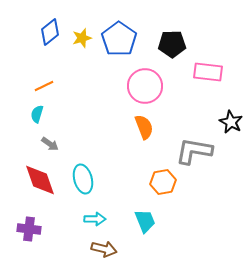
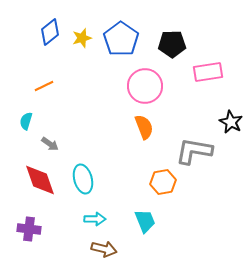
blue pentagon: moved 2 px right
pink rectangle: rotated 16 degrees counterclockwise
cyan semicircle: moved 11 px left, 7 px down
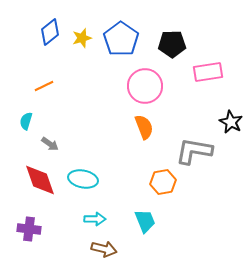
cyan ellipse: rotated 64 degrees counterclockwise
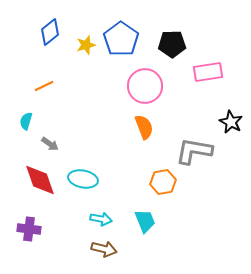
yellow star: moved 4 px right, 7 px down
cyan arrow: moved 6 px right; rotated 10 degrees clockwise
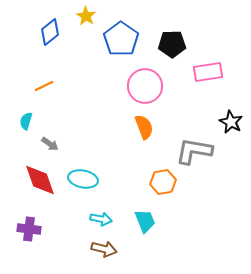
yellow star: moved 29 px up; rotated 24 degrees counterclockwise
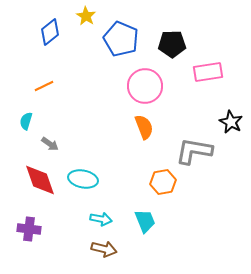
blue pentagon: rotated 12 degrees counterclockwise
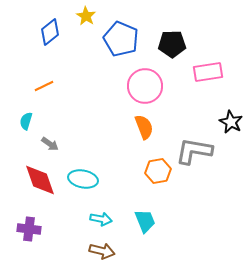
orange hexagon: moved 5 px left, 11 px up
brown arrow: moved 2 px left, 2 px down
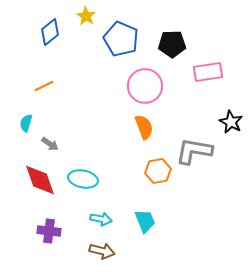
cyan semicircle: moved 2 px down
purple cross: moved 20 px right, 2 px down
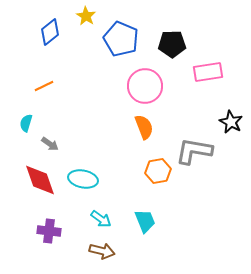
cyan arrow: rotated 25 degrees clockwise
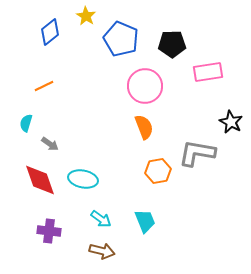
gray L-shape: moved 3 px right, 2 px down
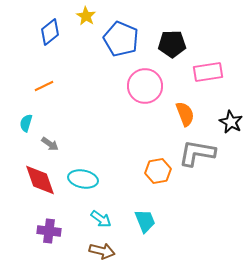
orange semicircle: moved 41 px right, 13 px up
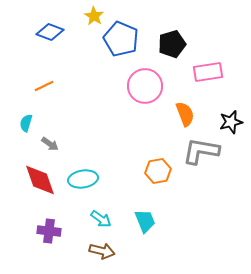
yellow star: moved 8 px right
blue diamond: rotated 60 degrees clockwise
black pentagon: rotated 16 degrees counterclockwise
black star: rotated 30 degrees clockwise
gray L-shape: moved 4 px right, 2 px up
cyan ellipse: rotated 20 degrees counterclockwise
